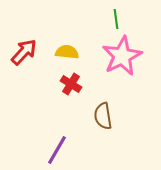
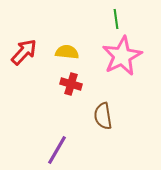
red cross: rotated 15 degrees counterclockwise
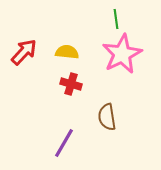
pink star: moved 2 px up
brown semicircle: moved 4 px right, 1 px down
purple line: moved 7 px right, 7 px up
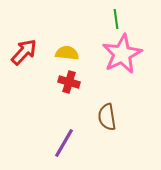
yellow semicircle: moved 1 px down
red cross: moved 2 px left, 2 px up
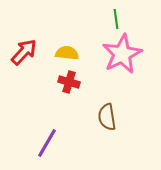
purple line: moved 17 px left
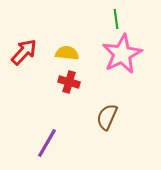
brown semicircle: rotated 32 degrees clockwise
